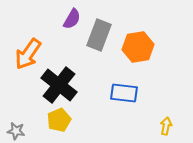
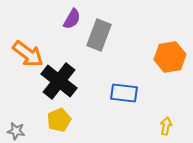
orange hexagon: moved 32 px right, 10 px down
orange arrow: rotated 88 degrees counterclockwise
black cross: moved 4 px up
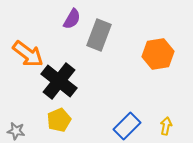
orange hexagon: moved 12 px left, 3 px up
blue rectangle: moved 3 px right, 33 px down; rotated 52 degrees counterclockwise
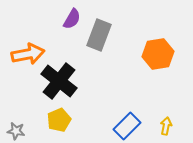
orange arrow: rotated 48 degrees counterclockwise
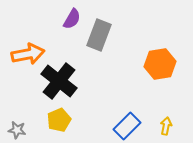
orange hexagon: moved 2 px right, 10 px down
gray star: moved 1 px right, 1 px up
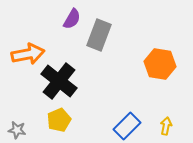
orange hexagon: rotated 20 degrees clockwise
